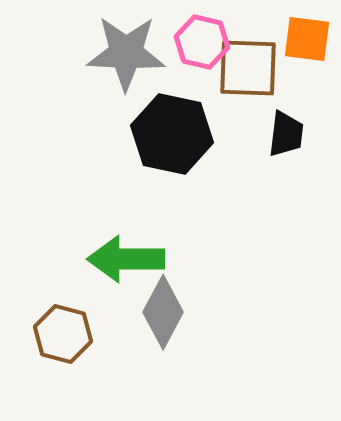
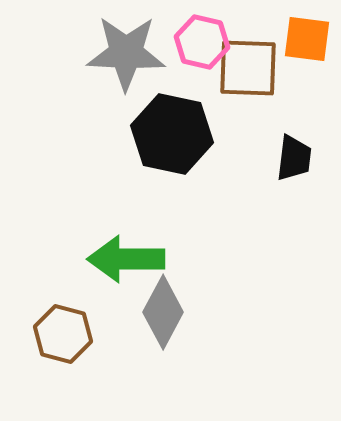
black trapezoid: moved 8 px right, 24 px down
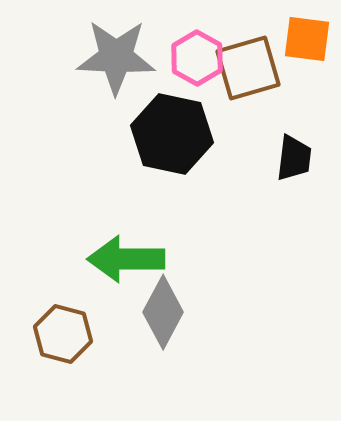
pink hexagon: moved 5 px left, 16 px down; rotated 16 degrees clockwise
gray star: moved 10 px left, 4 px down
brown square: rotated 18 degrees counterclockwise
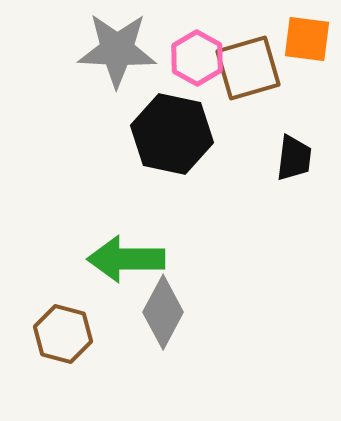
gray star: moved 1 px right, 7 px up
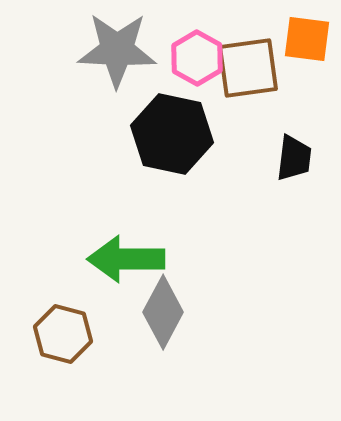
brown square: rotated 8 degrees clockwise
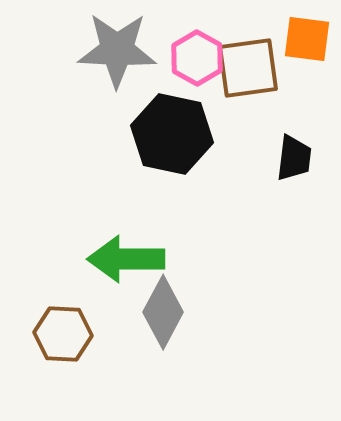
brown hexagon: rotated 12 degrees counterclockwise
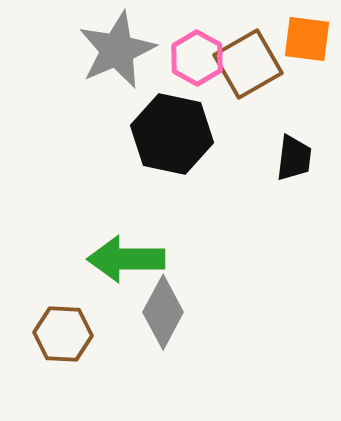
gray star: rotated 26 degrees counterclockwise
brown square: moved 4 px up; rotated 22 degrees counterclockwise
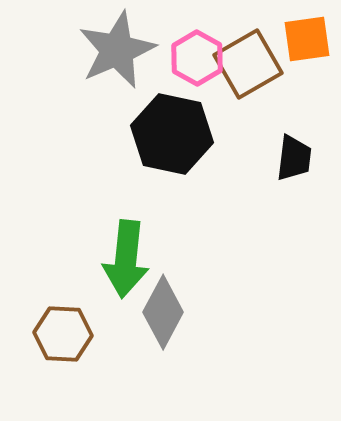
orange square: rotated 15 degrees counterclockwise
green arrow: rotated 84 degrees counterclockwise
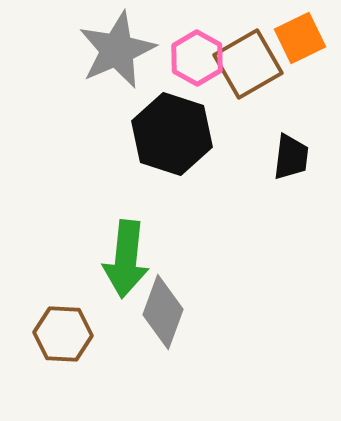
orange square: moved 7 px left, 1 px up; rotated 18 degrees counterclockwise
black hexagon: rotated 6 degrees clockwise
black trapezoid: moved 3 px left, 1 px up
gray diamond: rotated 8 degrees counterclockwise
